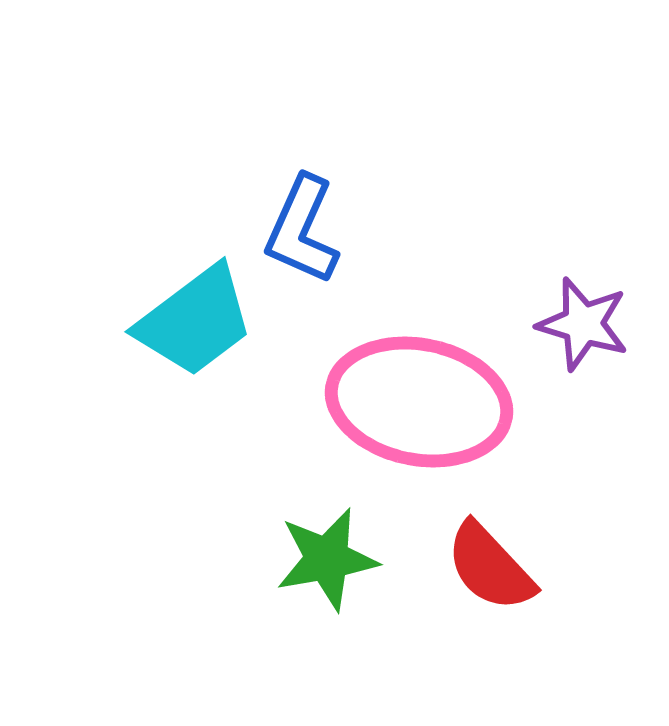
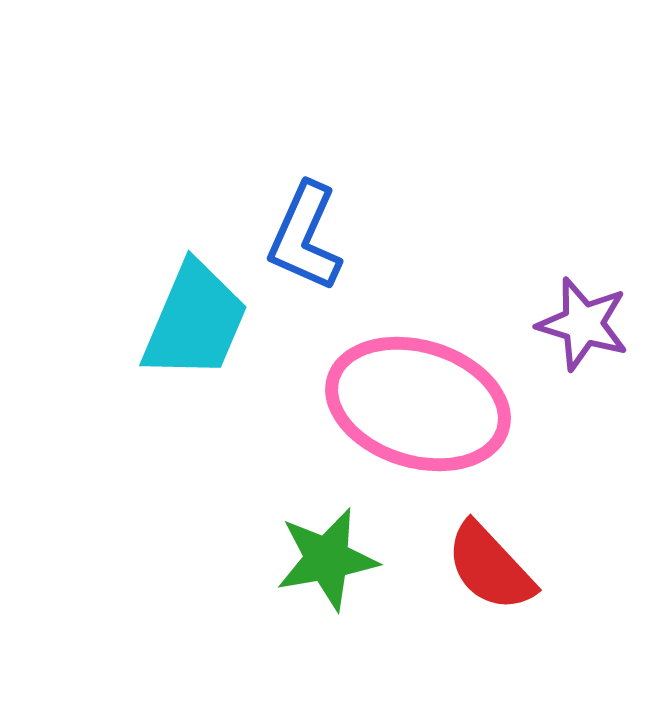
blue L-shape: moved 3 px right, 7 px down
cyan trapezoid: rotated 30 degrees counterclockwise
pink ellipse: moved 1 px left, 2 px down; rotated 6 degrees clockwise
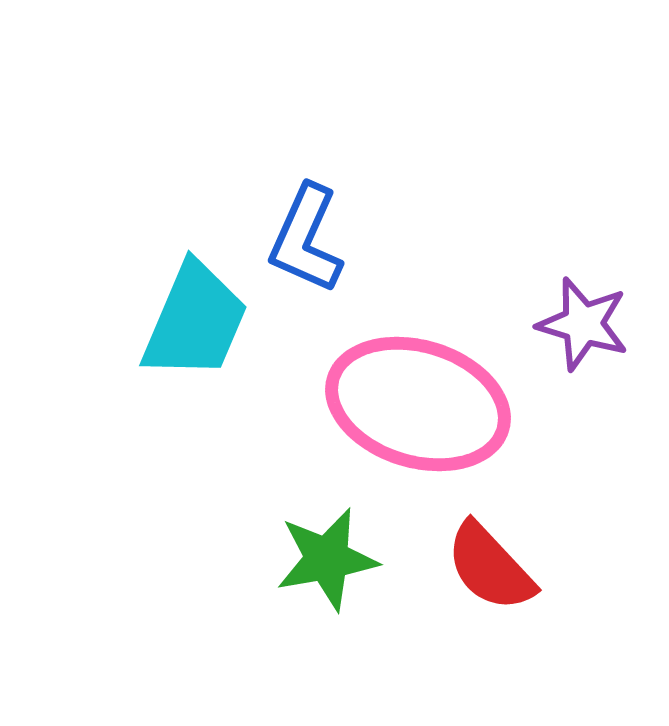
blue L-shape: moved 1 px right, 2 px down
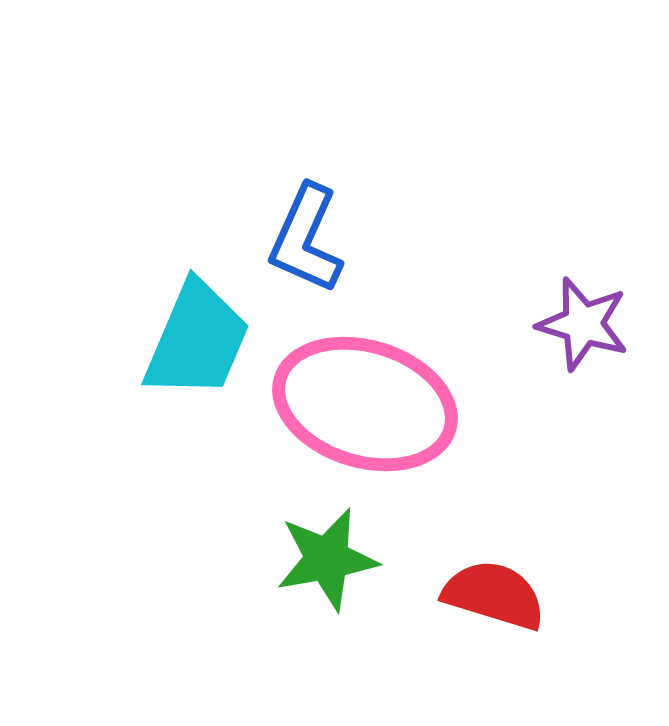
cyan trapezoid: moved 2 px right, 19 px down
pink ellipse: moved 53 px left
red semicircle: moved 4 px right, 28 px down; rotated 150 degrees clockwise
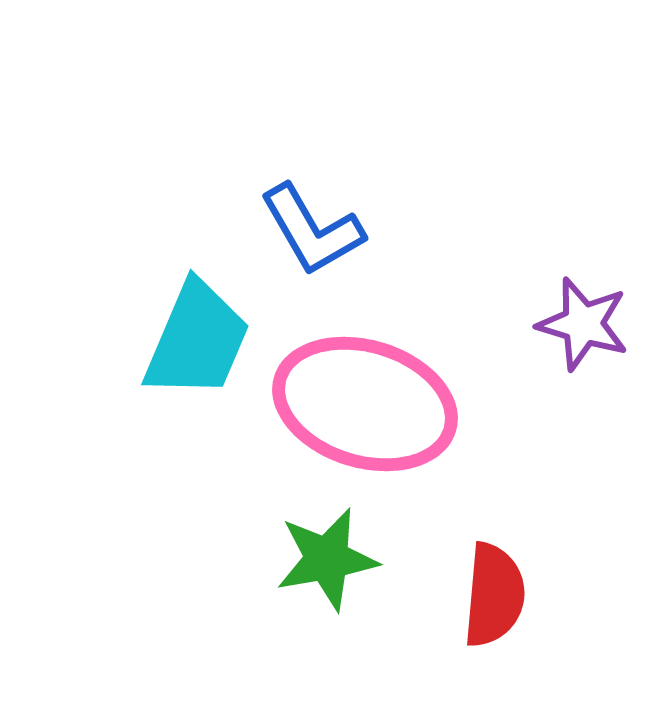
blue L-shape: moved 6 px right, 9 px up; rotated 54 degrees counterclockwise
red semicircle: rotated 78 degrees clockwise
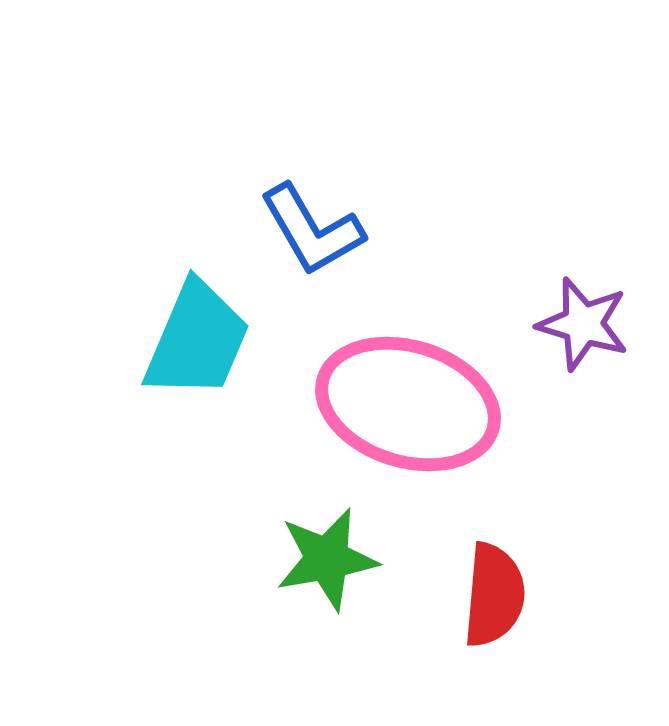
pink ellipse: moved 43 px right
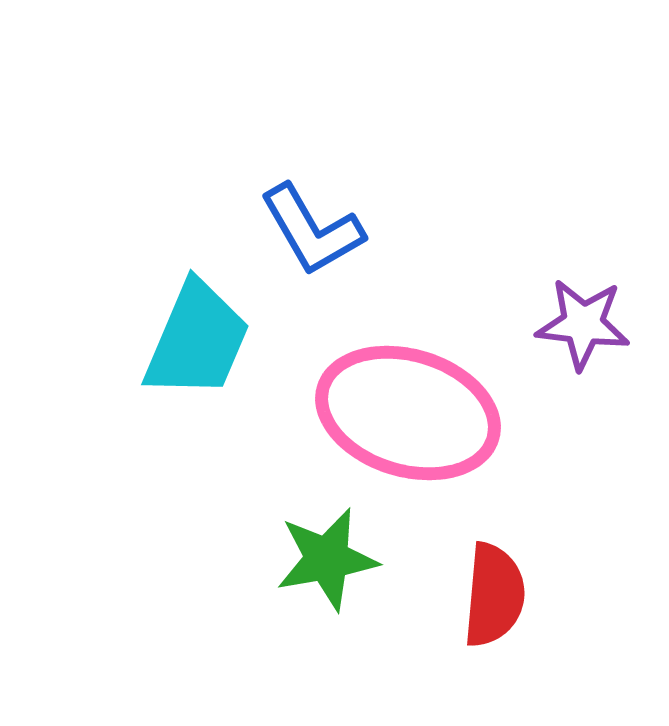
purple star: rotated 10 degrees counterclockwise
pink ellipse: moved 9 px down
